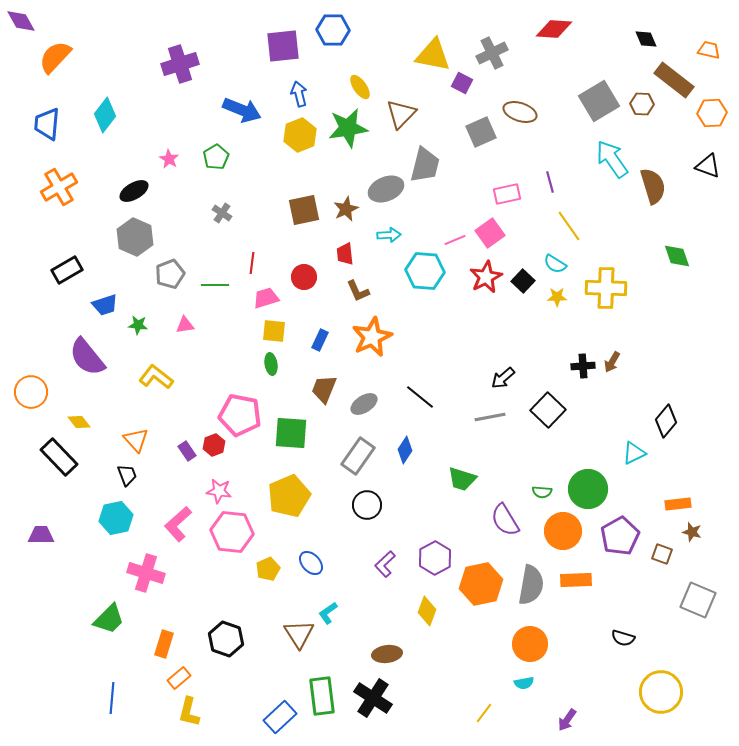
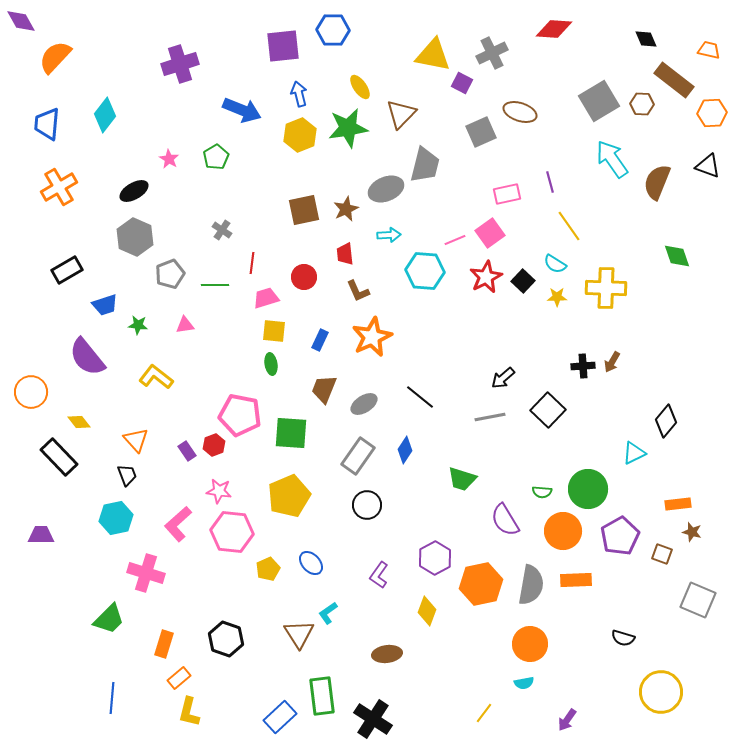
brown semicircle at (653, 186): moved 4 px right, 4 px up; rotated 141 degrees counterclockwise
gray cross at (222, 213): moved 17 px down
purple L-shape at (385, 564): moved 6 px left, 11 px down; rotated 12 degrees counterclockwise
black cross at (373, 698): moved 21 px down
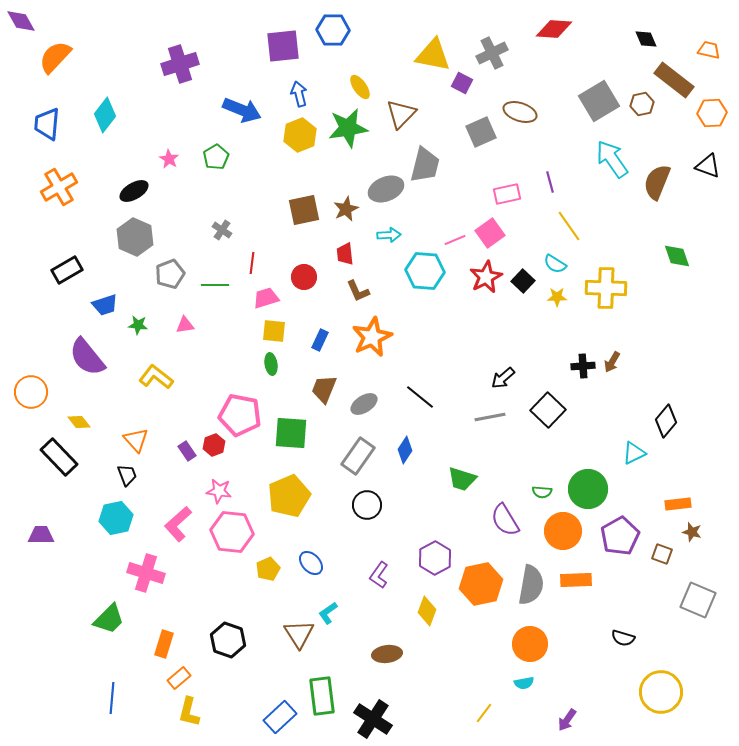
brown hexagon at (642, 104): rotated 15 degrees counterclockwise
black hexagon at (226, 639): moved 2 px right, 1 px down
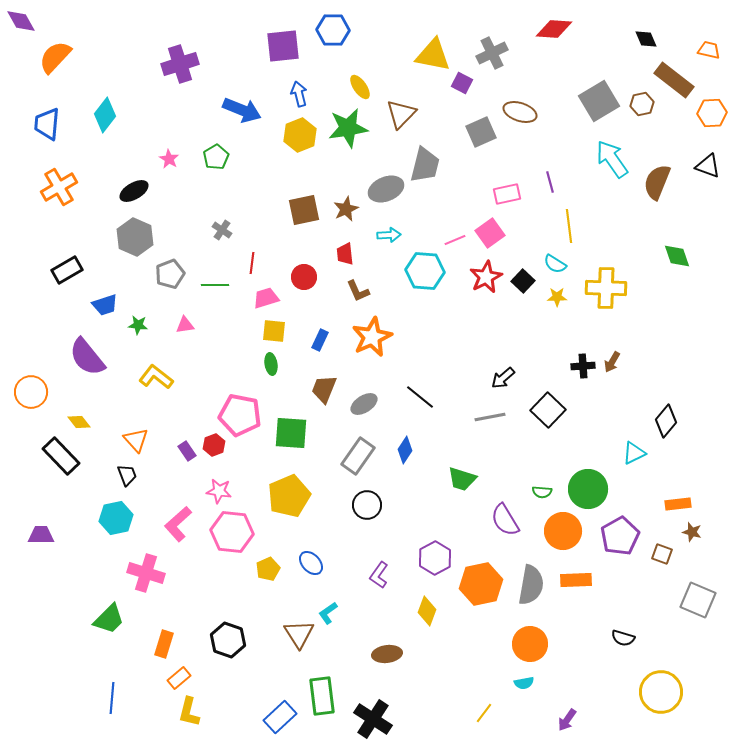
yellow line at (569, 226): rotated 28 degrees clockwise
black rectangle at (59, 457): moved 2 px right, 1 px up
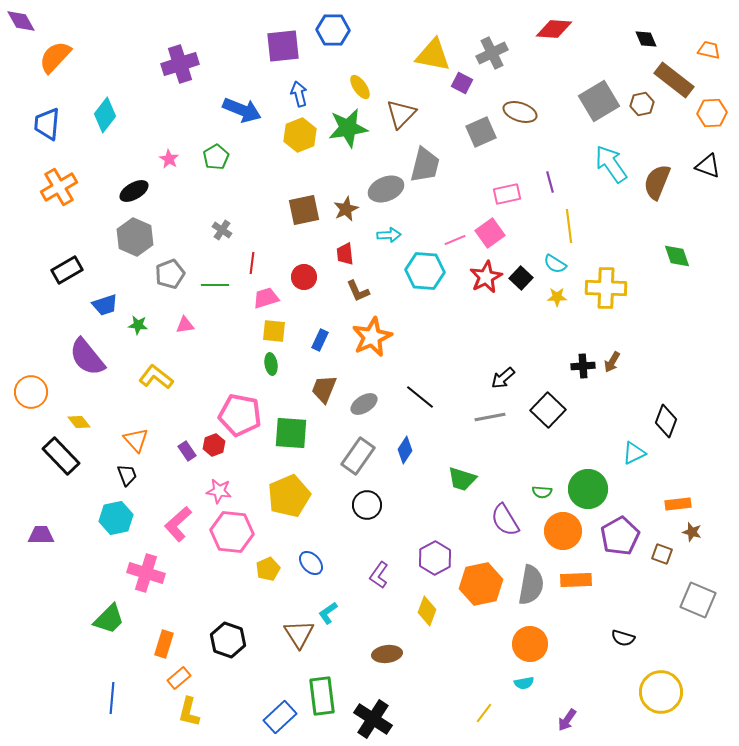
cyan arrow at (612, 159): moved 1 px left, 5 px down
black square at (523, 281): moved 2 px left, 3 px up
black diamond at (666, 421): rotated 20 degrees counterclockwise
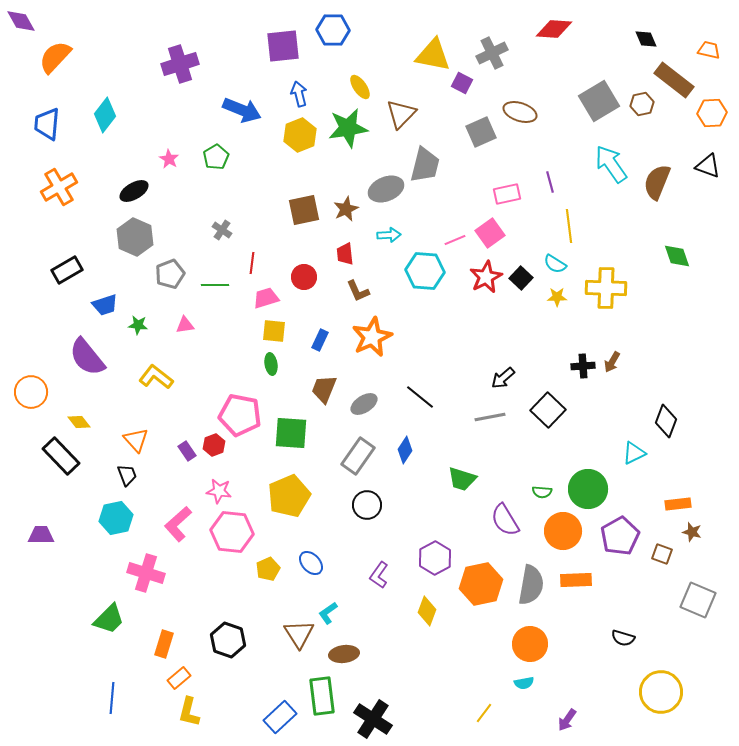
brown ellipse at (387, 654): moved 43 px left
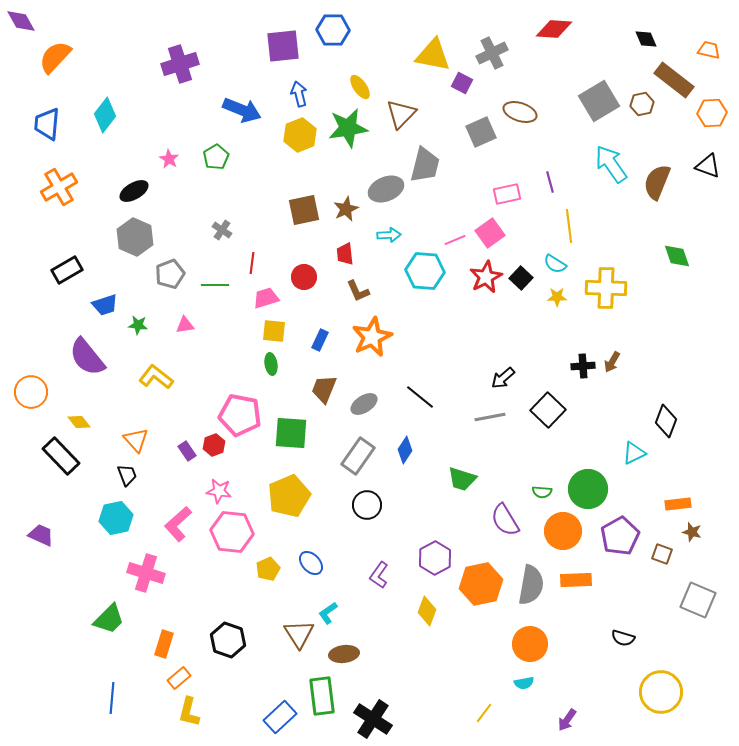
purple trapezoid at (41, 535): rotated 24 degrees clockwise
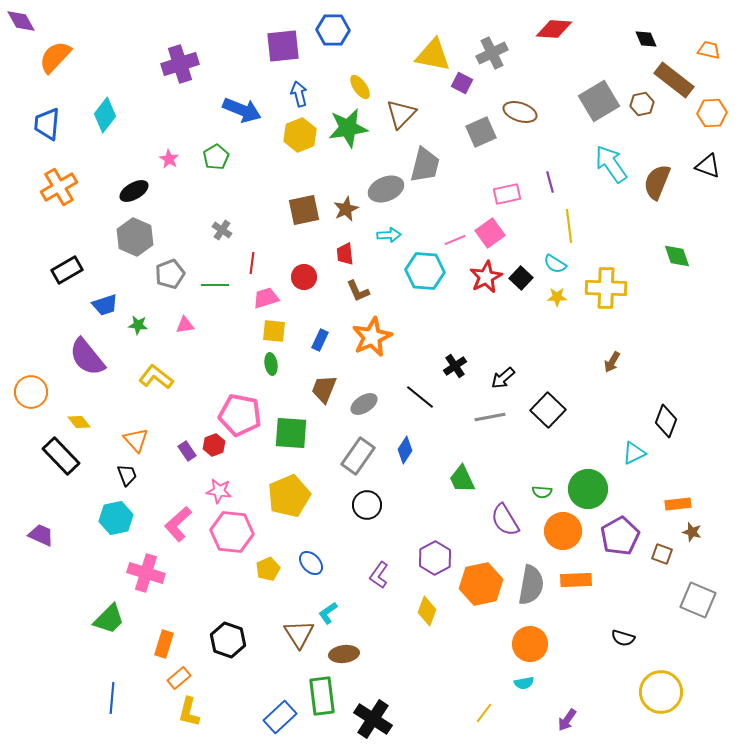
black cross at (583, 366): moved 128 px left; rotated 30 degrees counterclockwise
green trapezoid at (462, 479): rotated 48 degrees clockwise
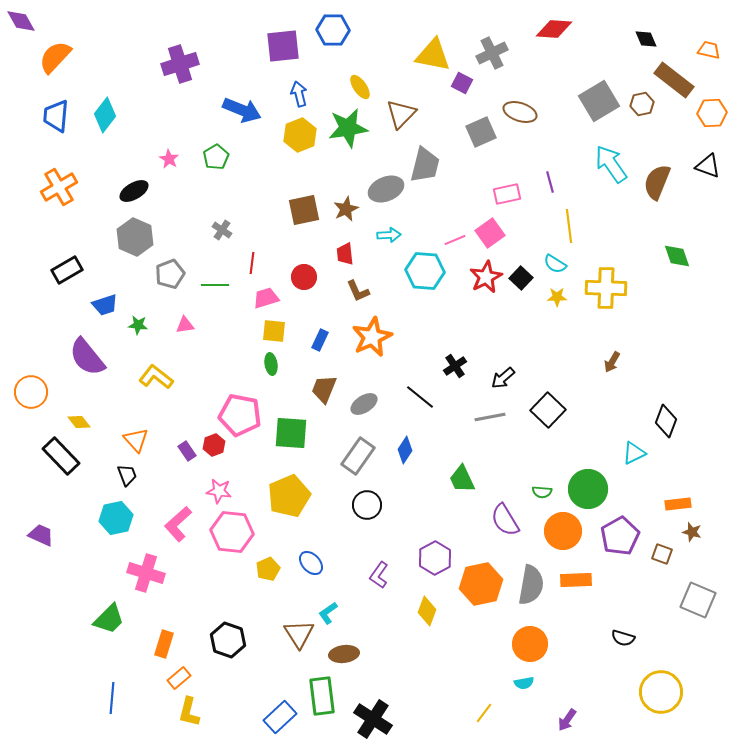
blue trapezoid at (47, 124): moved 9 px right, 8 px up
